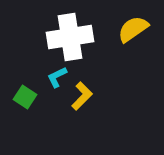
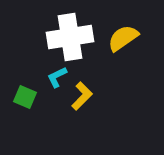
yellow semicircle: moved 10 px left, 9 px down
green square: rotated 10 degrees counterclockwise
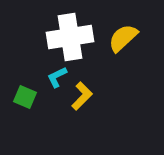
yellow semicircle: rotated 8 degrees counterclockwise
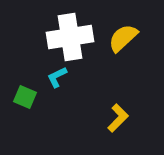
yellow L-shape: moved 36 px right, 22 px down
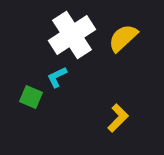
white cross: moved 2 px right, 2 px up; rotated 24 degrees counterclockwise
green square: moved 6 px right
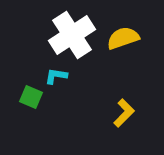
yellow semicircle: rotated 24 degrees clockwise
cyan L-shape: moved 1 px left, 1 px up; rotated 35 degrees clockwise
yellow L-shape: moved 6 px right, 5 px up
